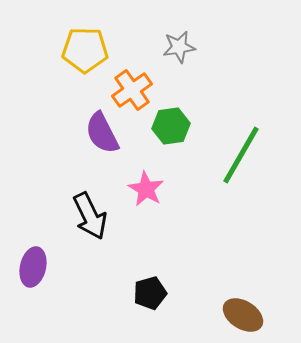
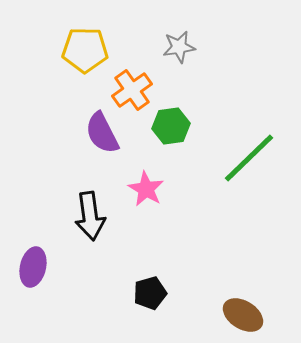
green line: moved 8 px right, 3 px down; rotated 16 degrees clockwise
black arrow: rotated 18 degrees clockwise
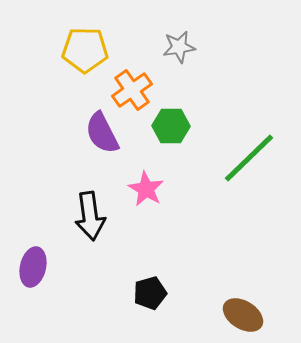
green hexagon: rotated 9 degrees clockwise
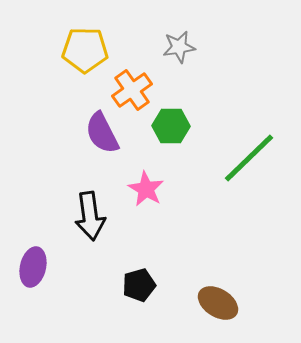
black pentagon: moved 11 px left, 8 px up
brown ellipse: moved 25 px left, 12 px up
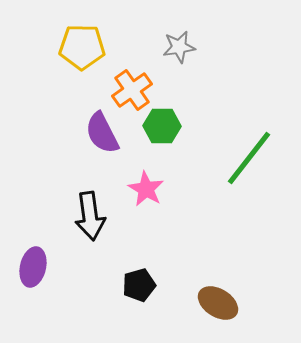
yellow pentagon: moved 3 px left, 3 px up
green hexagon: moved 9 px left
green line: rotated 8 degrees counterclockwise
